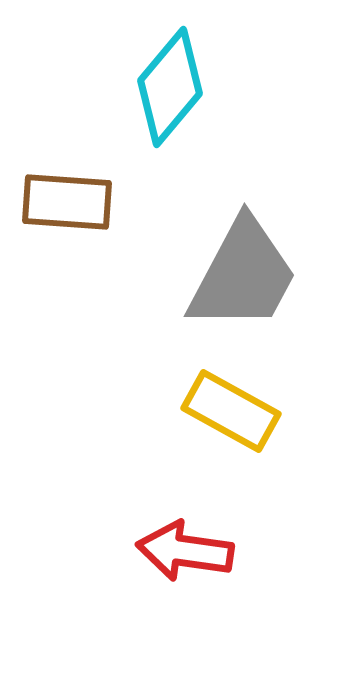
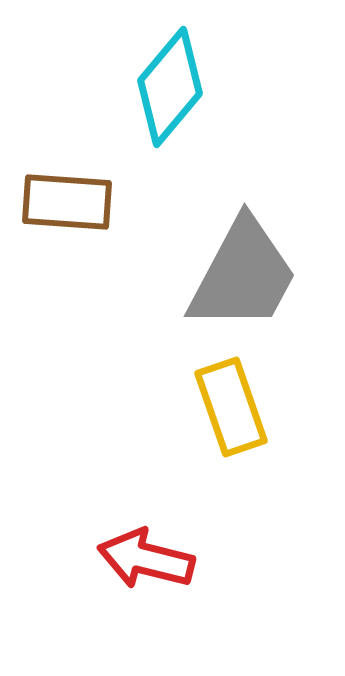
yellow rectangle: moved 4 px up; rotated 42 degrees clockwise
red arrow: moved 39 px left, 8 px down; rotated 6 degrees clockwise
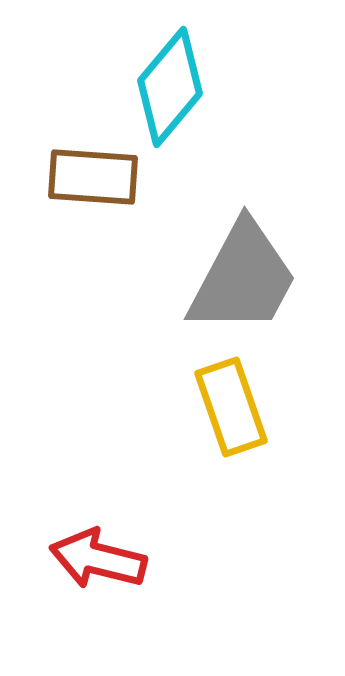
brown rectangle: moved 26 px right, 25 px up
gray trapezoid: moved 3 px down
red arrow: moved 48 px left
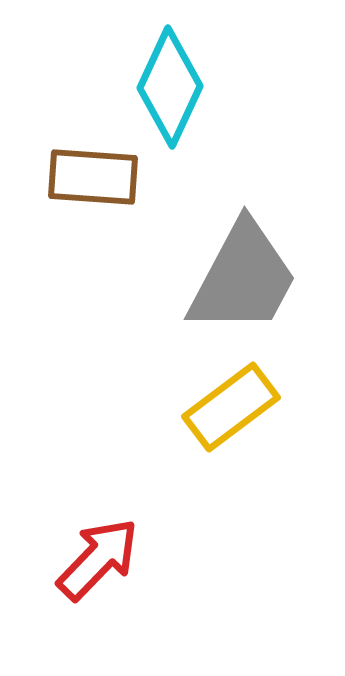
cyan diamond: rotated 15 degrees counterclockwise
yellow rectangle: rotated 72 degrees clockwise
red arrow: rotated 120 degrees clockwise
